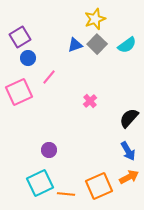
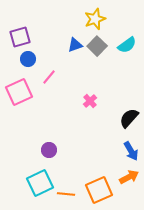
purple square: rotated 15 degrees clockwise
gray square: moved 2 px down
blue circle: moved 1 px down
blue arrow: moved 3 px right
orange square: moved 4 px down
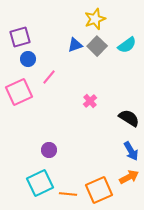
black semicircle: rotated 80 degrees clockwise
orange line: moved 2 px right
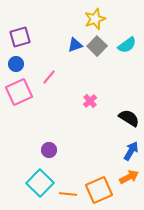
blue circle: moved 12 px left, 5 px down
blue arrow: rotated 120 degrees counterclockwise
cyan square: rotated 20 degrees counterclockwise
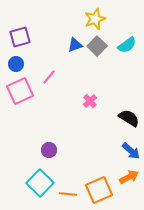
pink square: moved 1 px right, 1 px up
blue arrow: rotated 102 degrees clockwise
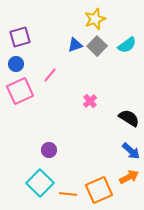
pink line: moved 1 px right, 2 px up
